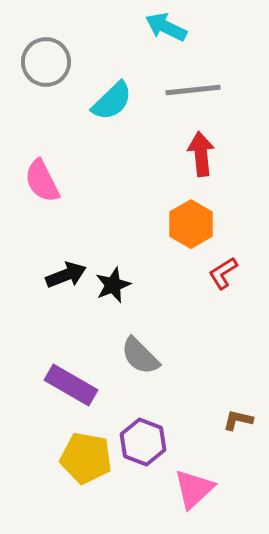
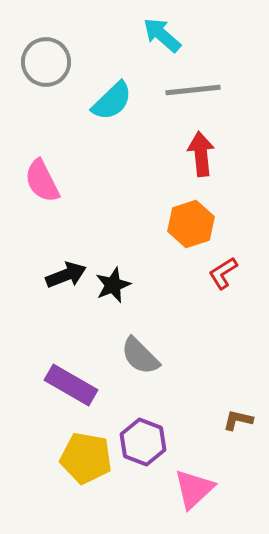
cyan arrow: moved 4 px left, 8 px down; rotated 15 degrees clockwise
orange hexagon: rotated 12 degrees clockwise
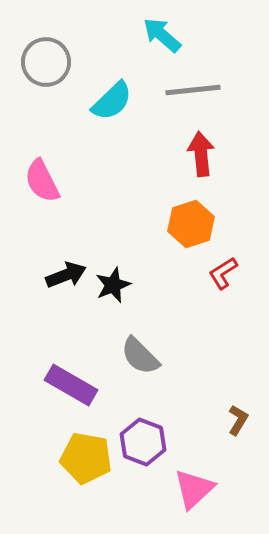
brown L-shape: rotated 108 degrees clockwise
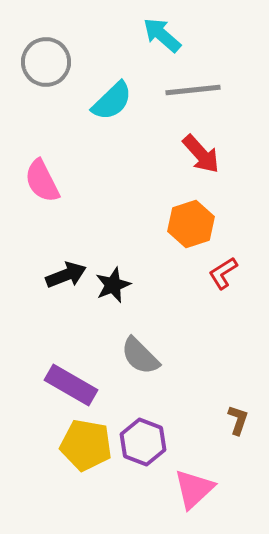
red arrow: rotated 144 degrees clockwise
brown L-shape: rotated 12 degrees counterclockwise
yellow pentagon: moved 13 px up
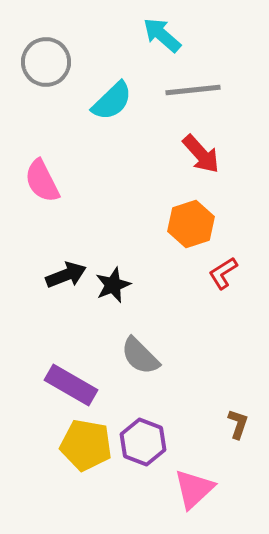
brown L-shape: moved 4 px down
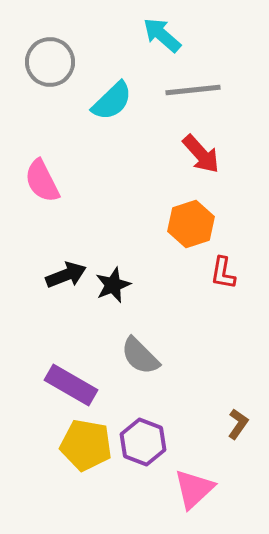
gray circle: moved 4 px right
red L-shape: rotated 48 degrees counterclockwise
brown L-shape: rotated 16 degrees clockwise
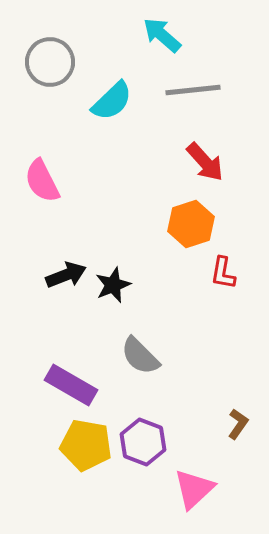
red arrow: moved 4 px right, 8 px down
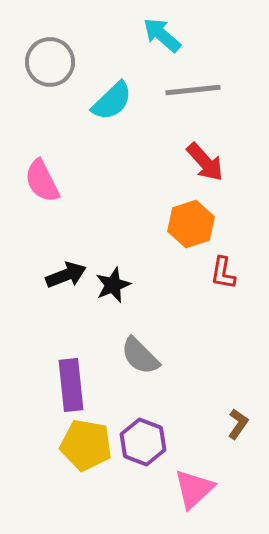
purple rectangle: rotated 54 degrees clockwise
